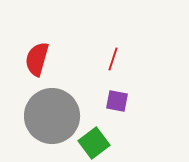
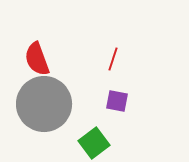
red semicircle: rotated 36 degrees counterclockwise
gray circle: moved 8 px left, 12 px up
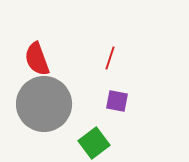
red line: moved 3 px left, 1 px up
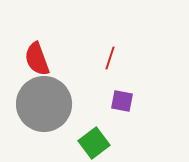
purple square: moved 5 px right
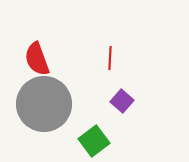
red line: rotated 15 degrees counterclockwise
purple square: rotated 30 degrees clockwise
green square: moved 2 px up
